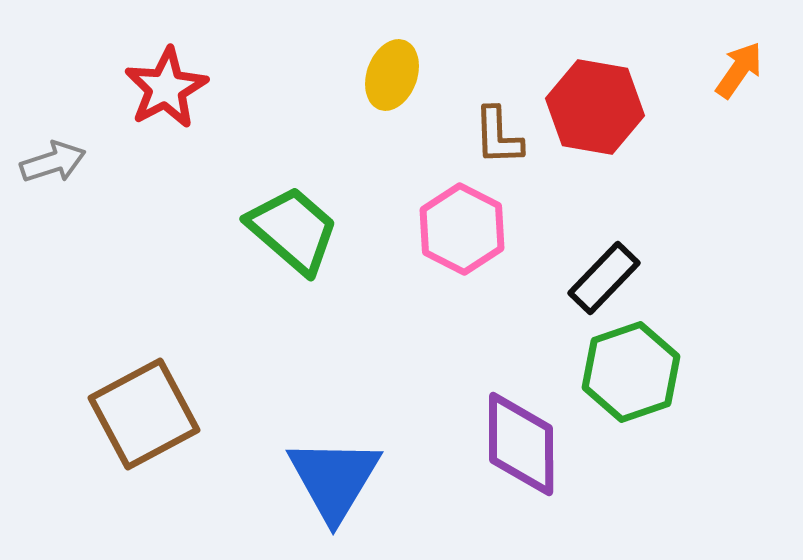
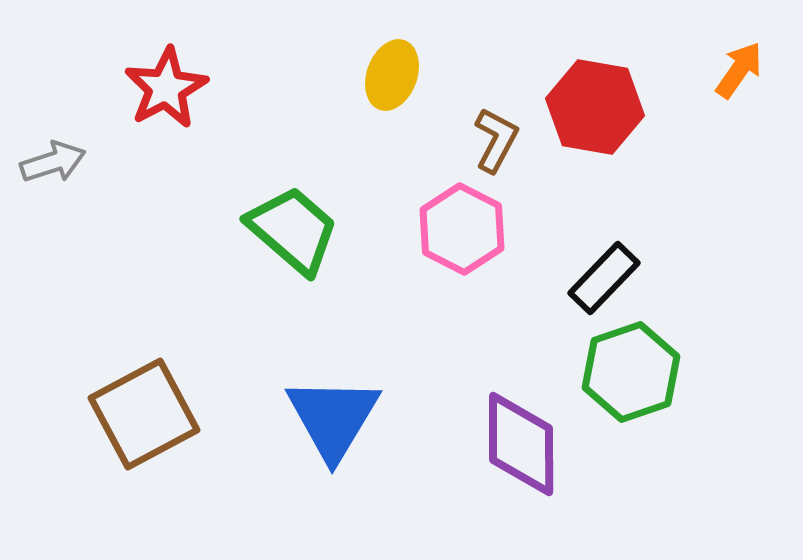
brown L-shape: moved 2 px left, 4 px down; rotated 150 degrees counterclockwise
blue triangle: moved 1 px left, 61 px up
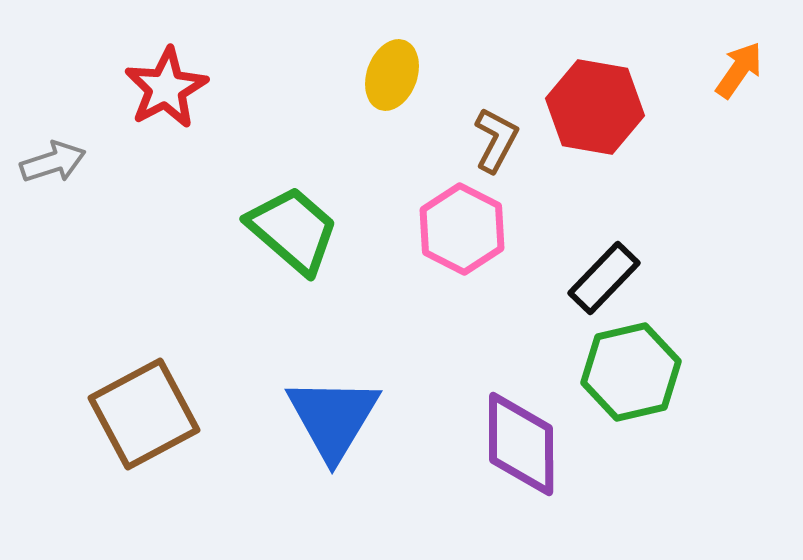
green hexagon: rotated 6 degrees clockwise
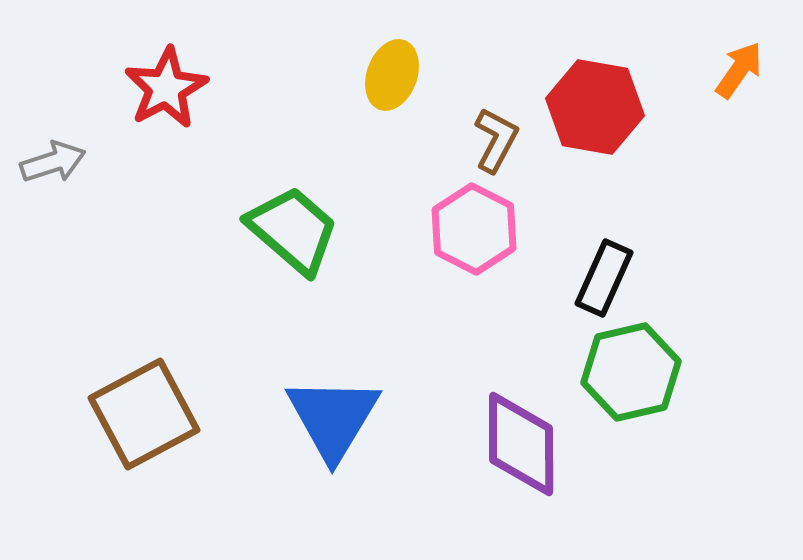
pink hexagon: moved 12 px right
black rectangle: rotated 20 degrees counterclockwise
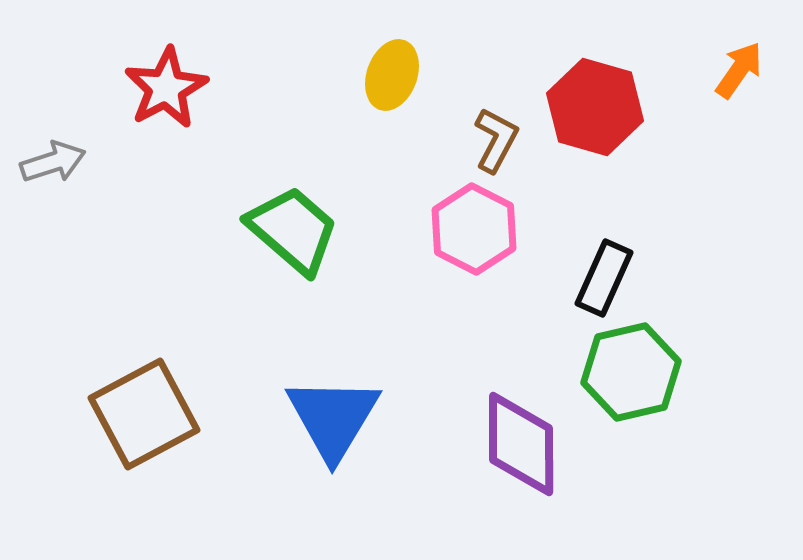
red hexagon: rotated 6 degrees clockwise
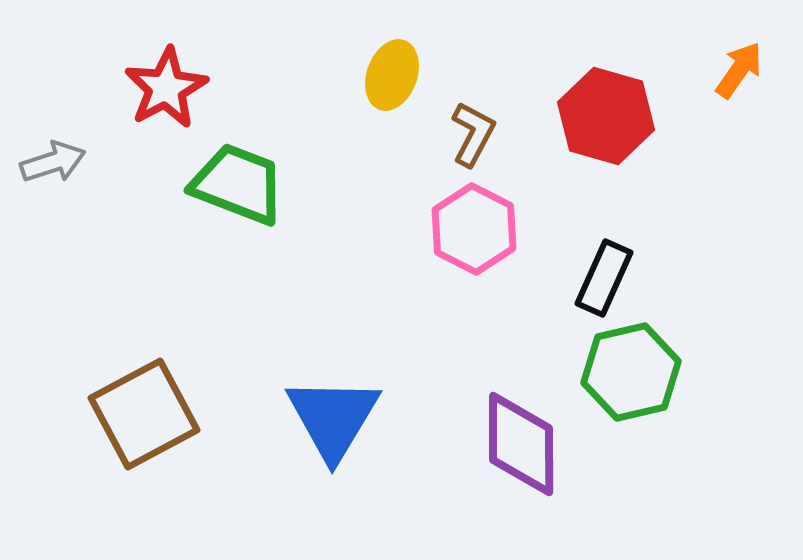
red hexagon: moved 11 px right, 9 px down
brown L-shape: moved 23 px left, 6 px up
green trapezoid: moved 55 px left, 46 px up; rotated 20 degrees counterclockwise
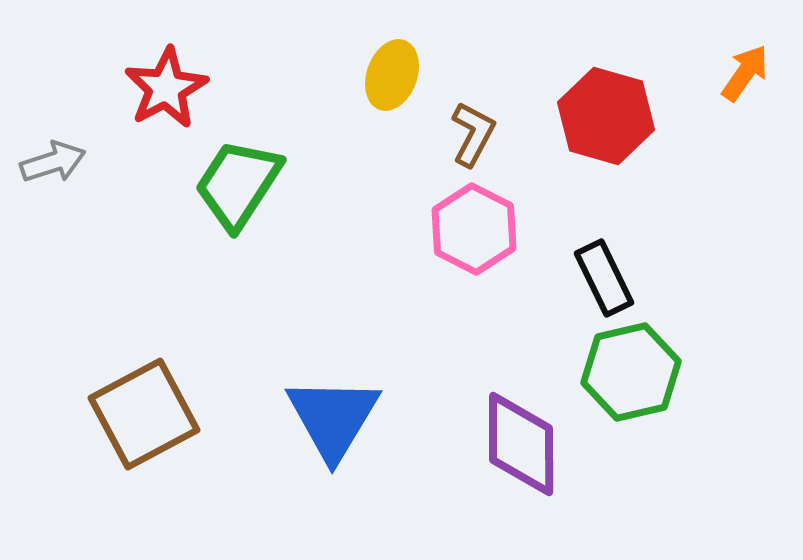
orange arrow: moved 6 px right, 3 px down
green trapezoid: rotated 78 degrees counterclockwise
black rectangle: rotated 50 degrees counterclockwise
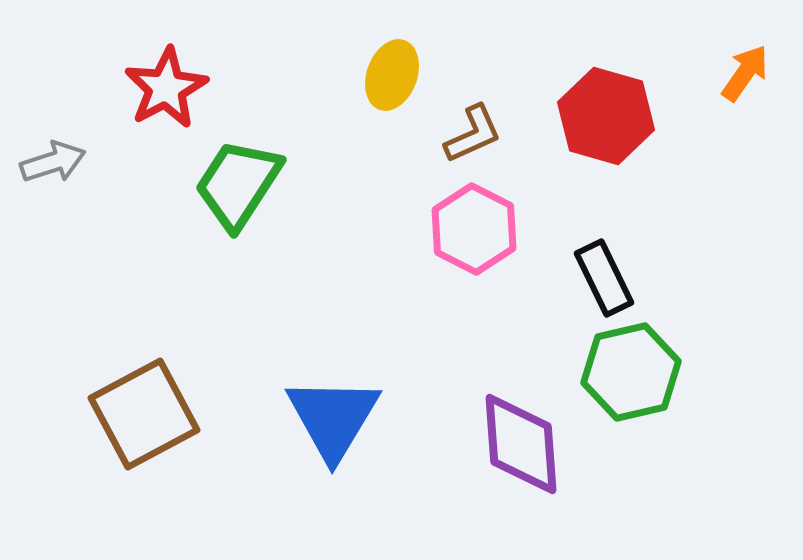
brown L-shape: rotated 38 degrees clockwise
purple diamond: rotated 4 degrees counterclockwise
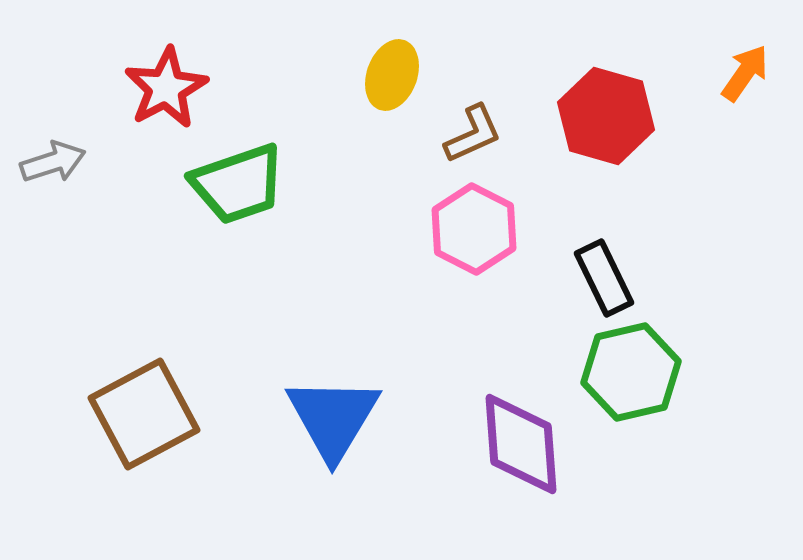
green trapezoid: rotated 142 degrees counterclockwise
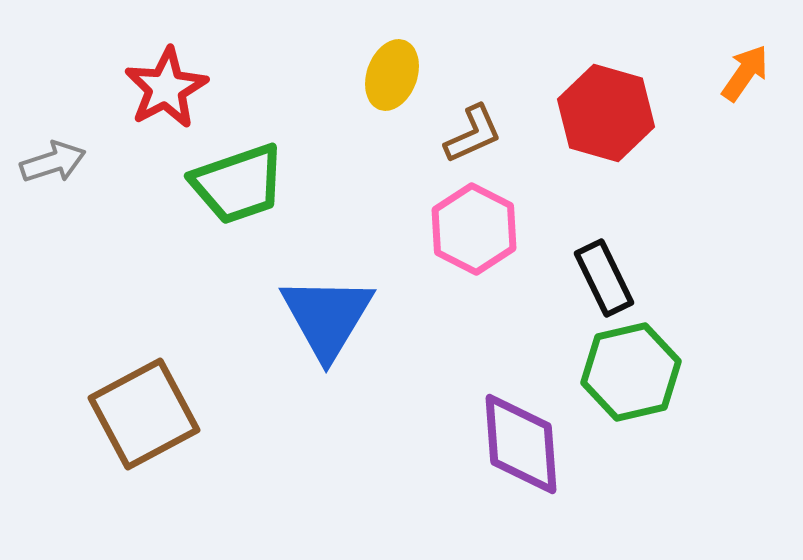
red hexagon: moved 3 px up
blue triangle: moved 6 px left, 101 px up
